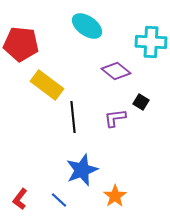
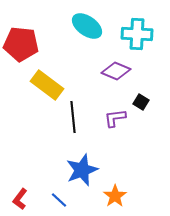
cyan cross: moved 14 px left, 8 px up
purple diamond: rotated 16 degrees counterclockwise
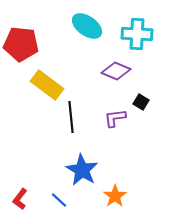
black line: moved 2 px left
blue star: rotated 20 degrees counterclockwise
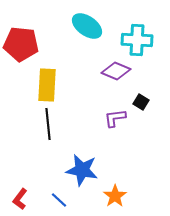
cyan cross: moved 6 px down
yellow rectangle: rotated 56 degrees clockwise
black line: moved 23 px left, 7 px down
blue star: rotated 20 degrees counterclockwise
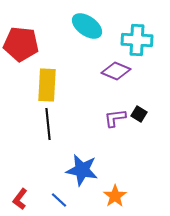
black square: moved 2 px left, 12 px down
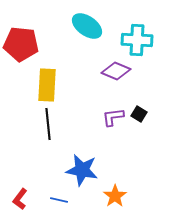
purple L-shape: moved 2 px left, 1 px up
blue line: rotated 30 degrees counterclockwise
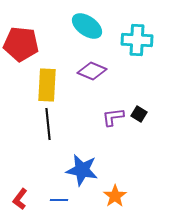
purple diamond: moved 24 px left
blue line: rotated 12 degrees counterclockwise
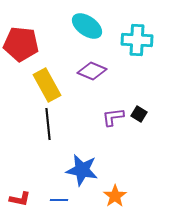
yellow rectangle: rotated 32 degrees counterclockwise
red L-shape: rotated 115 degrees counterclockwise
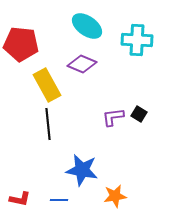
purple diamond: moved 10 px left, 7 px up
orange star: rotated 25 degrees clockwise
